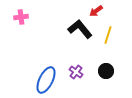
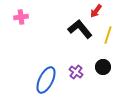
red arrow: rotated 16 degrees counterclockwise
black circle: moved 3 px left, 4 px up
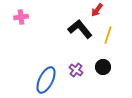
red arrow: moved 1 px right, 1 px up
purple cross: moved 2 px up
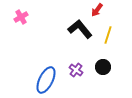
pink cross: rotated 24 degrees counterclockwise
